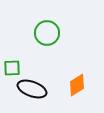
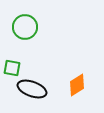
green circle: moved 22 px left, 6 px up
green square: rotated 12 degrees clockwise
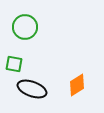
green square: moved 2 px right, 4 px up
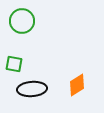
green circle: moved 3 px left, 6 px up
black ellipse: rotated 24 degrees counterclockwise
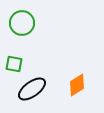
green circle: moved 2 px down
black ellipse: rotated 32 degrees counterclockwise
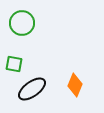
orange diamond: moved 2 px left; rotated 35 degrees counterclockwise
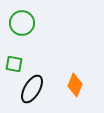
black ellipse: rotated 24 degrees counterclockwise
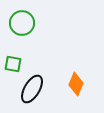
green square: moved 1 px left
orange diamond: moved 1 px right, 1 px up
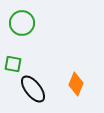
black ellipse: moved 1 px right; rotated 68 degrees counterclockwise
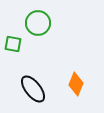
green circle: moved 16 px right
green square: moved 20 px up
